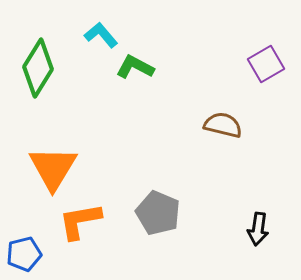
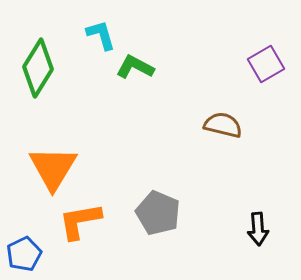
cyan L-shape: rotated 24 degrees clockwise
black arrow: rotated 12 degrees counterclockwise
blue pentagon: rotated 12 degrees counterclockwise
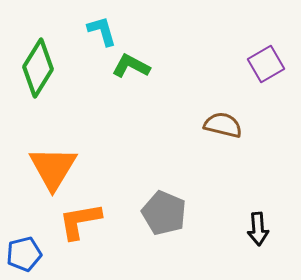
cyan L-shape: moved 1 px right, 4 px up
green L-shape: moved 4 px left, 1 px up
gray pentagon: moved 6 px right
blue pentagon: rotated 12 degrees clockwise
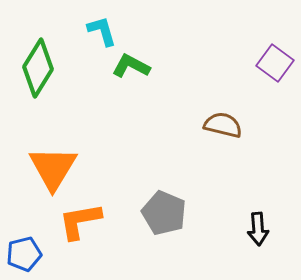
purple square: moved 9 px right, 1 px up; rotated 24 degrees counterclockwise
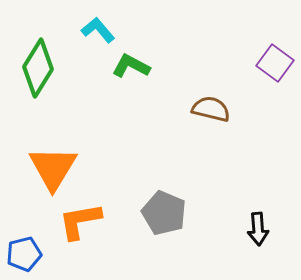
cyan L-shape: moved 4 px left, 1 px up; rotated 24 degrees counterclockwise
brown semicircle: moved 12 px left, 16 px up
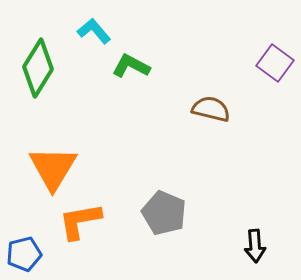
cyan L-shape: moved 4 px left, 1 px down
black arrow: moved 3 px left, 17 px down
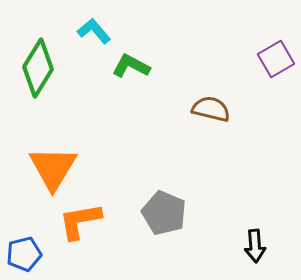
purple square: moved 1 px right, 4 px up; rotated 24 degrees clockwise
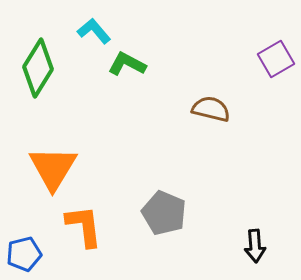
green L-shape: moved 4 px left, 2 px up
orange L-shape: moved 4 px right, 5 px down; rotated 93 degrees clockwise
